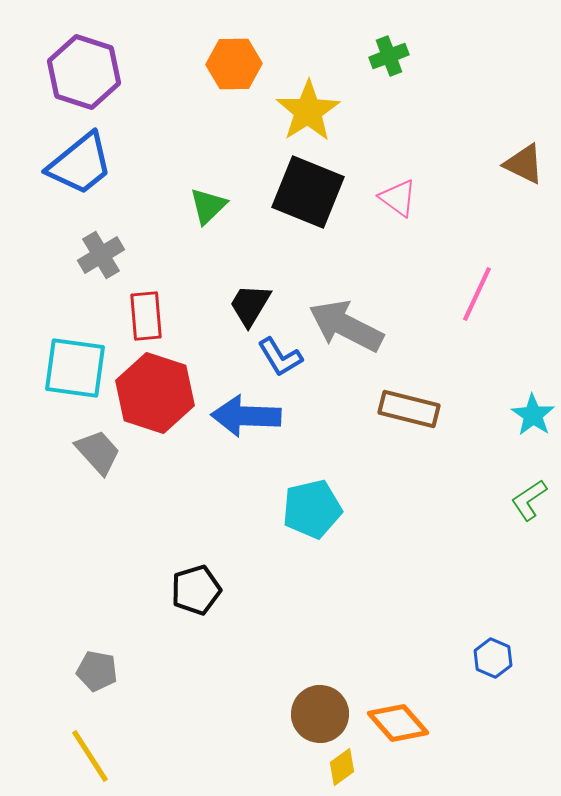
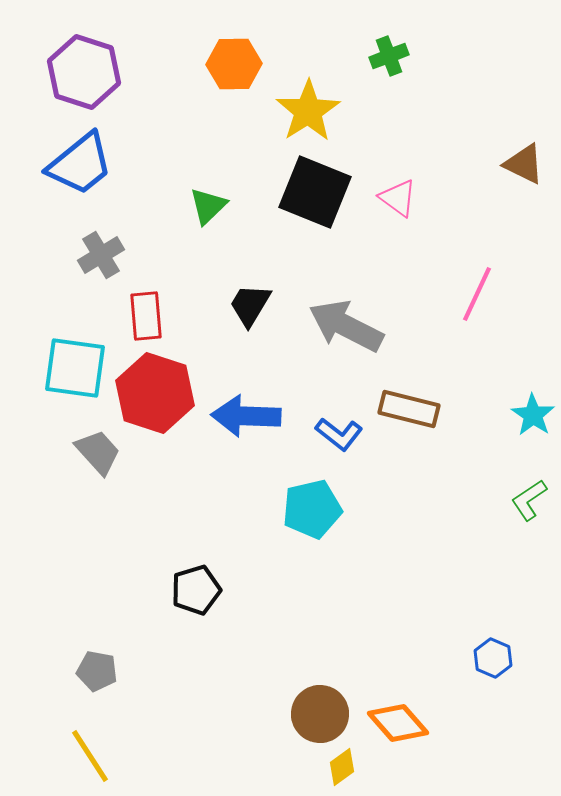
black square: moved 7 px right
blue L-shape: moved 59 px right, 77 px down; rotated 21 degrees counterclockwise
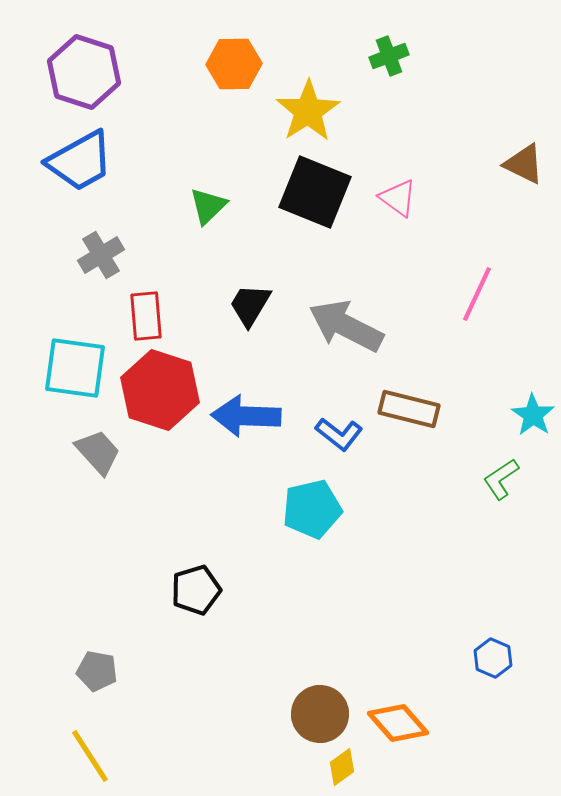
blue trapezoid: moved 3 px up; rotated 10 degrees clockwise
red hexagon: moved 5 px right, 3 px up
green L-shape: moved 28 px left, 21 px up
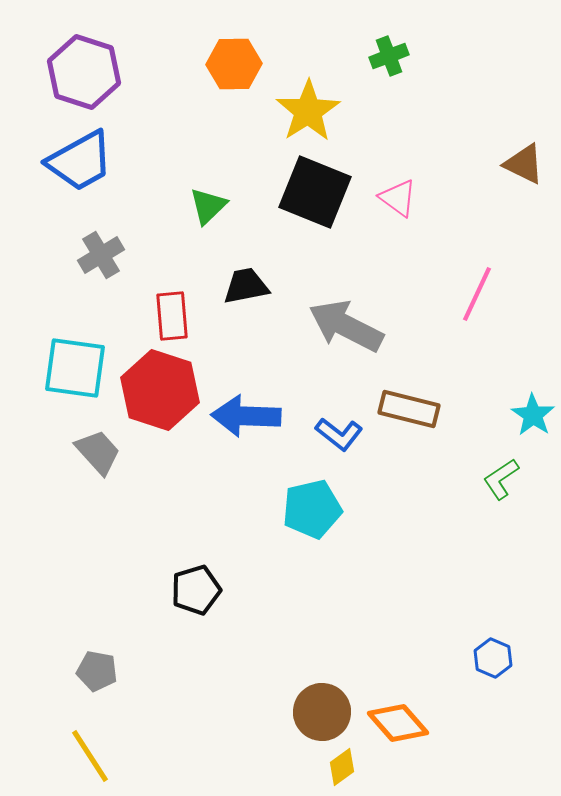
black trapezoid: moved 4 px left, 19 px up; rotated 48 degrees clockwise
red rectangle: moved 26 px right
brown circle: moved 2 px right, 2 px up
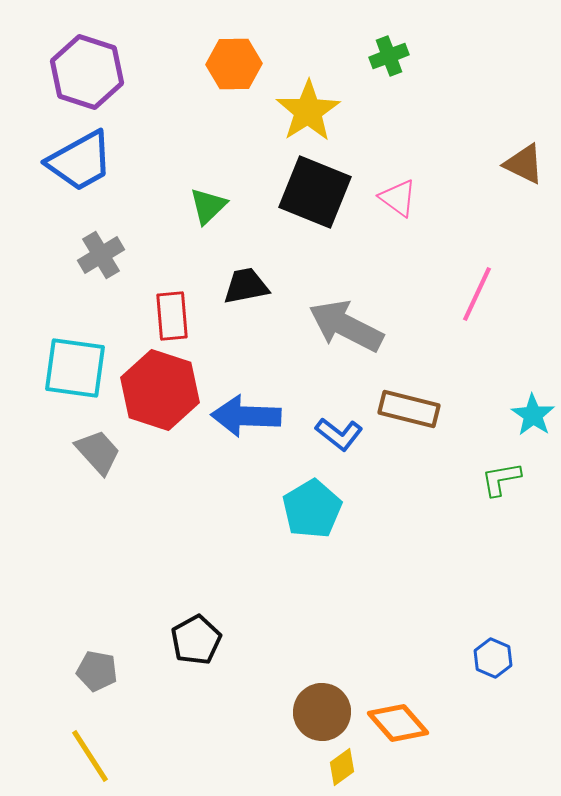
purple hexagon: moved 3 px right
green L-shape: rotated 24 degrees clockwise
cyan pentagon: rotated 18 degrees counterclockwise
black pentagon: moved 50 px down; rotated 12 degrees counterclockwise
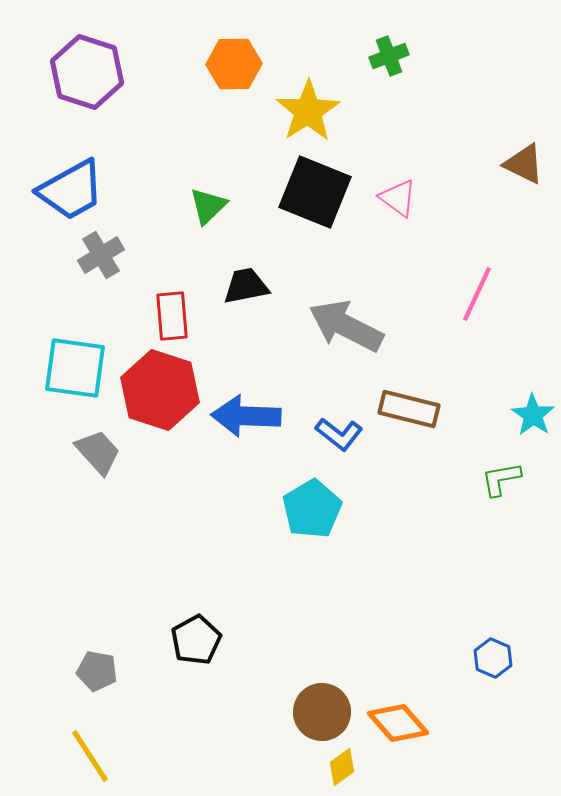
blue trapezoid: moved 9 px left, 29 px down
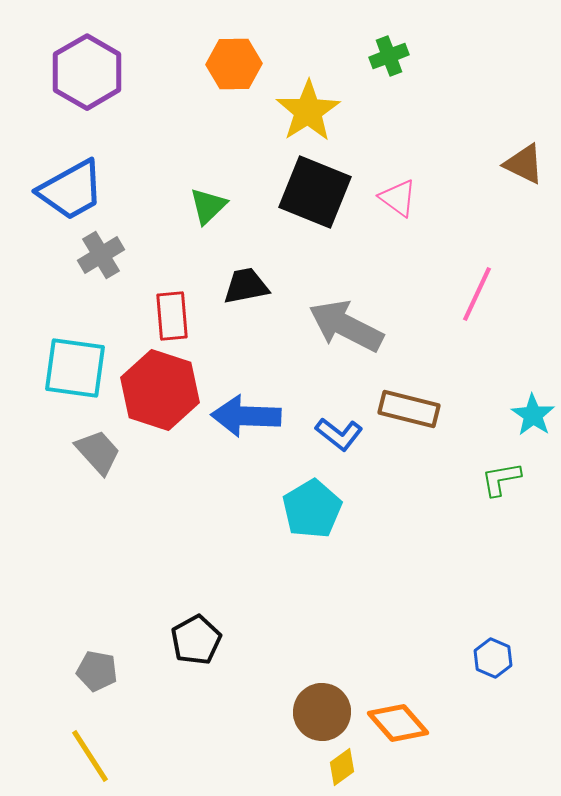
purple hexagon: rotated 12 degrees clockwise
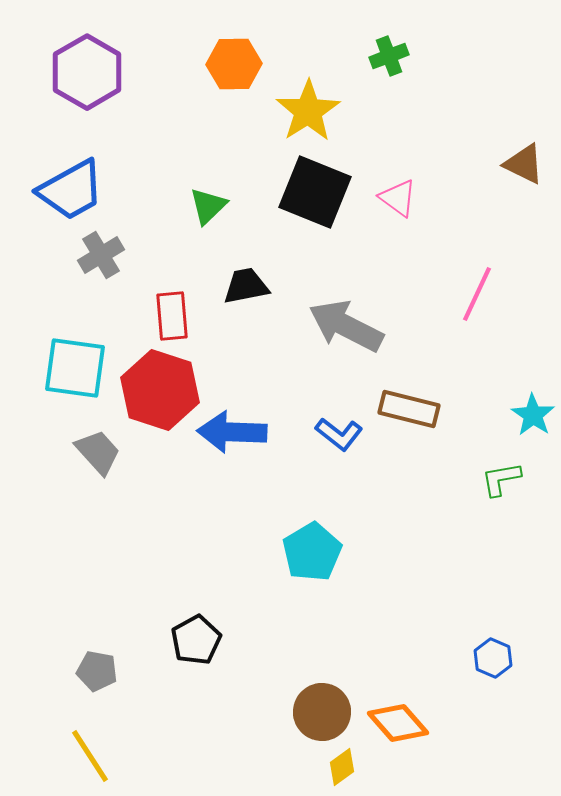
blue arrow: moved 14 px left, 16 px down
cyan pentagon: moved 43 px down
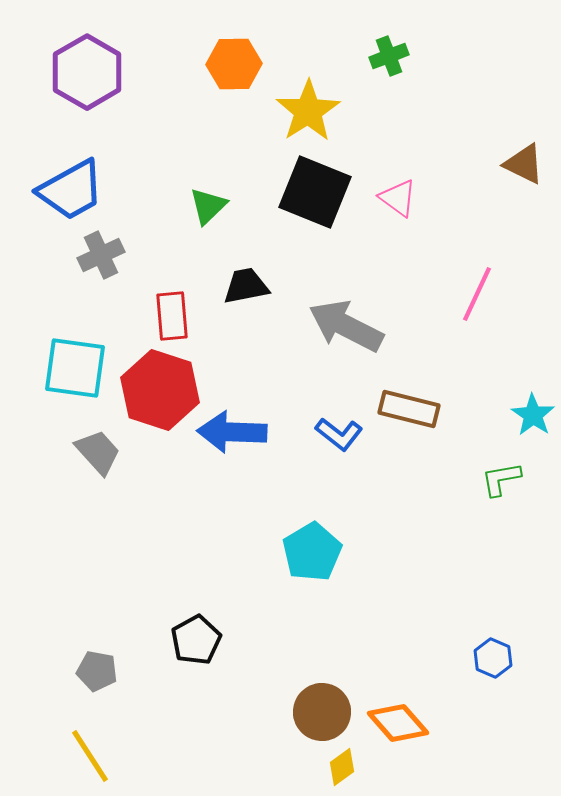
gray cross: rotated 6 degrees clockwise
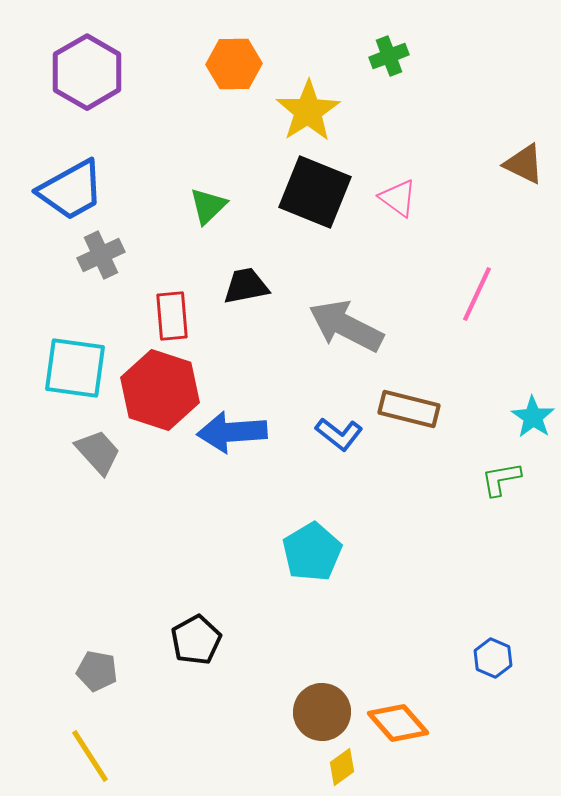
cyan star: moved 2 px down
blue arrow: rotated 6 degrees counterclockwise
